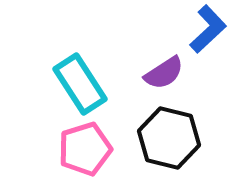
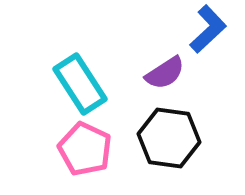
purple semicircle: moved 1 px right
black hexagon: rotated 6 degrees counterclockwise
pink pentagon: rotated 30 degrees counterclockwise
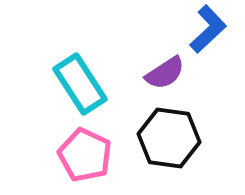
pink pentagon: moved 6 px down
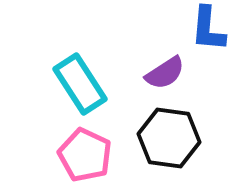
blue L-shape: rotated 138 degrees clockwise
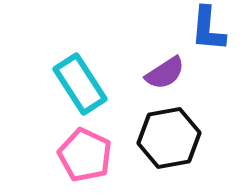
black hexagon: rotated 18 degrees counterclockwise
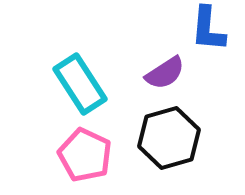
black hexagon: rotated 6 degrees counterclockwise
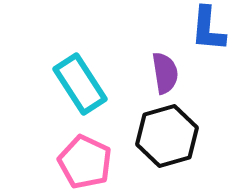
purple semicircle: rotated 66 degrees counterclockwise
black hexagon: moved 2 px left, 2 px up
pink pentagon: moved 7 px down
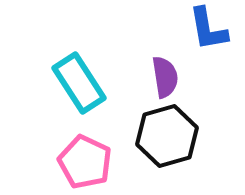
blue L-shape: rotated 15 degrees counterclockwise
purple semicircle: moved 4 px down
cyan rectangle: moved 1 px left, 1 px up
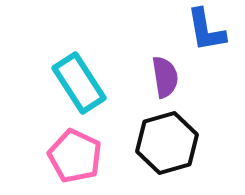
blue L-shape: moved 2 px left, 1 px down
black hexagon: moved 7 px down
pink pentagon: moved 10 px left, 6 px up
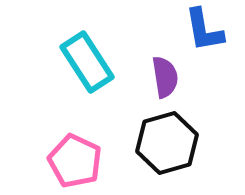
blue L-shape: moved 2 px left
cyan rectangle: moved 8 px right, 21 px up
pink pentagon: moved 5 px down
